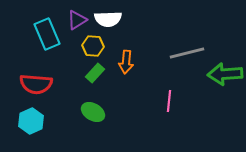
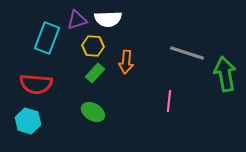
purple triangle: rotated 15 degrees clockwise
cyan rectangle: moved 4 px down; rotated 44 degrees clockwise
gray line: rotated 32 degrees clockwise
green arrow: rotated 84 degrees clockwise
cyan hexagon: moved 3 px left; rotated 20 degrees counterclockwise
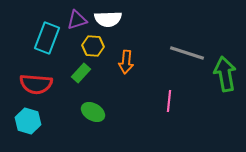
green rectangle: moved 14 px left
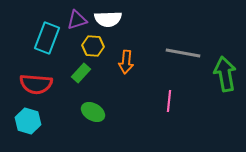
gray line: moved 4 px left; rotated 8 degrees counterclockwise
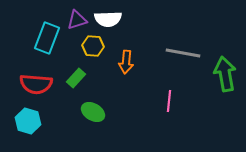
green rectangle: moved 5 px left, 5 px down
